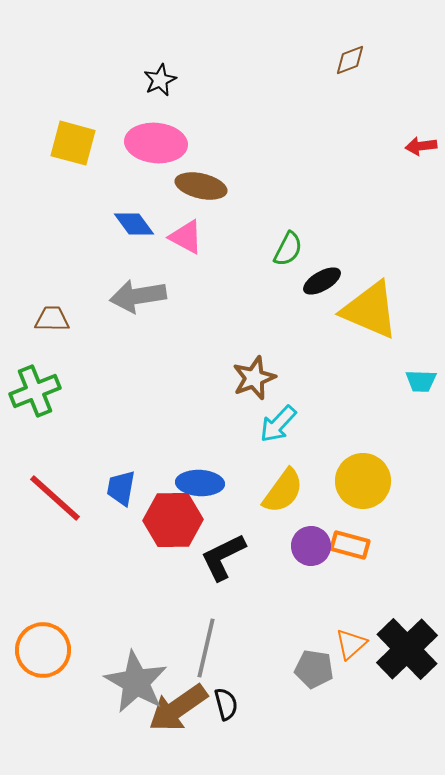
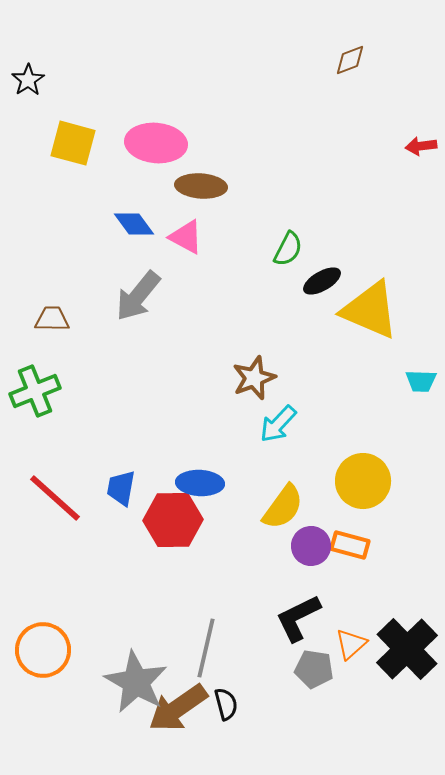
black star: moved 132 px left; rotated 8 degrees counterclockwise
brown ellipse: rotated 9 degrees counterclockwise
gray arrow: rotated 42 degrees counterclockwise
yellow semicircle: moved 16 px down
black L-shape: moved 75 px right, 61 px down
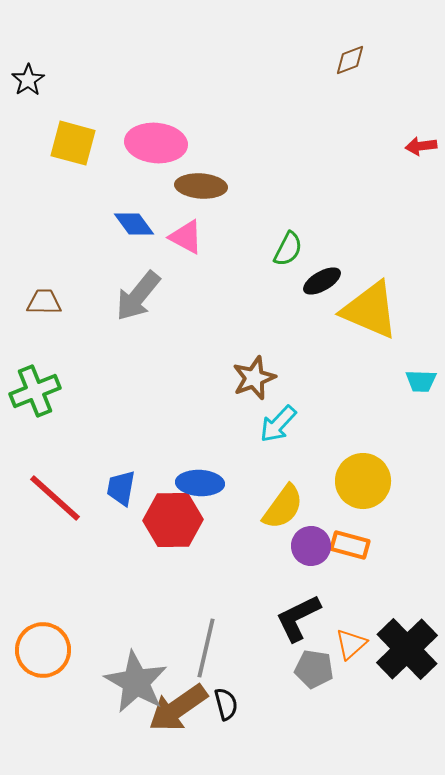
brown trapezoid: moved 8 px left, 17 px up
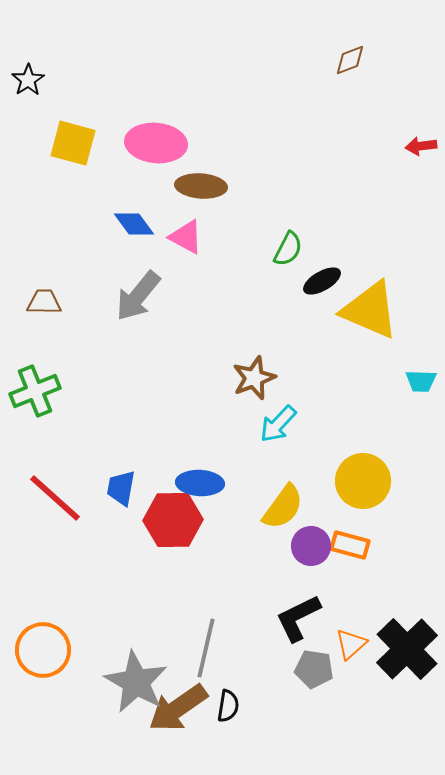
black semicircle: moved 2 px right, 2 px down; rotated 24 degrees clockwise
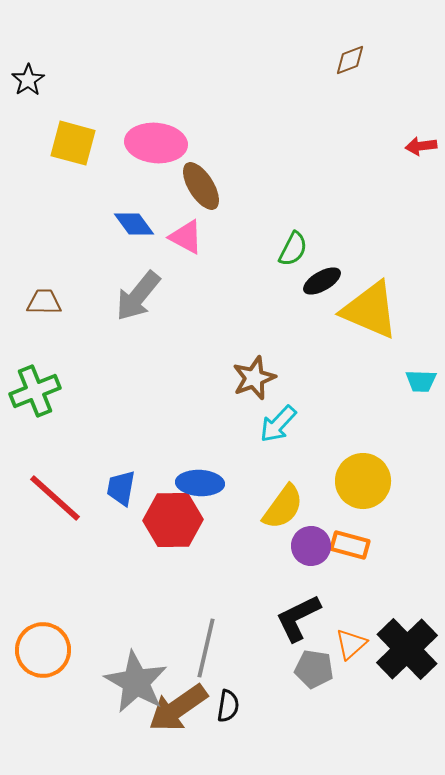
brown ellipse: rotated 54 degrees clockwise
green semicircle: moved 5 px right
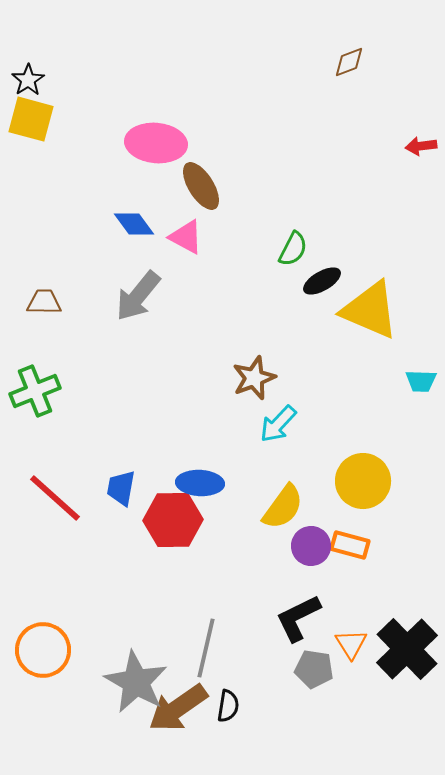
brown diamond: moved 1 px left, 2 px down
yellow square: moved 42 px left, 24 px up
orange triangle: rotated 20 degrees counterclockwise
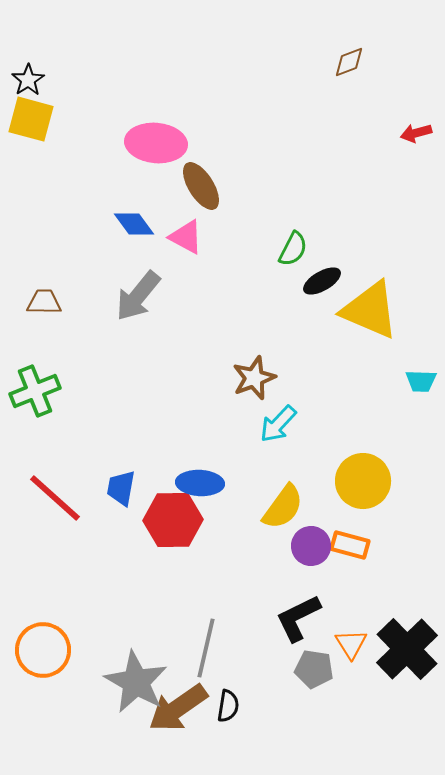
red arrow: moved 5 px left, 13 px up; rotated 8 degrees counterclockwise
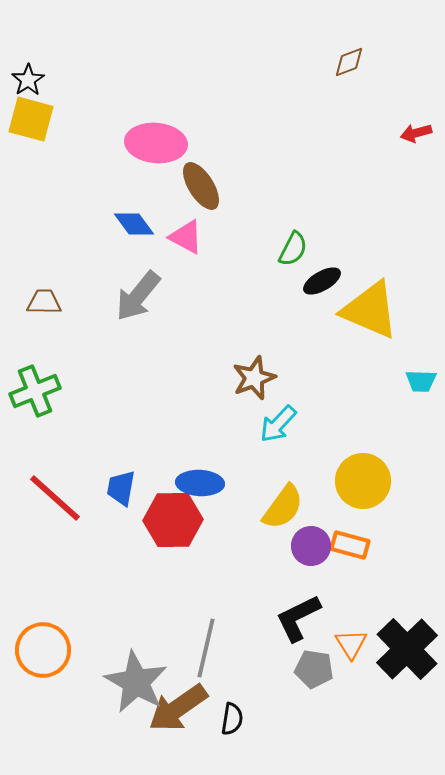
black semicircle: moved 4 px right, 13 px down
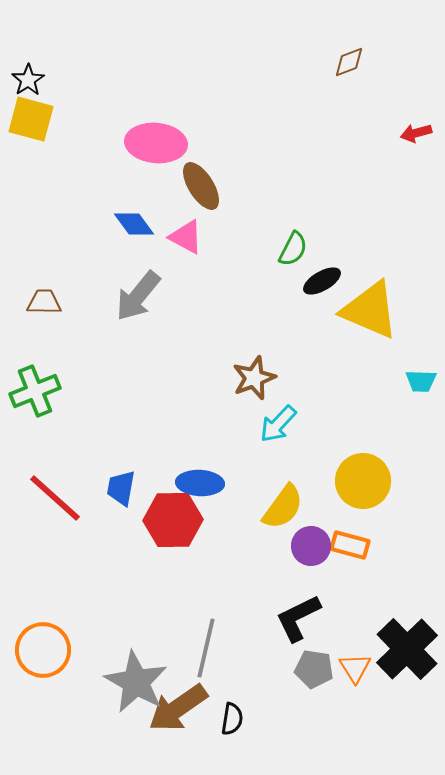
orange triangle: moved 4 px right, 24 px down
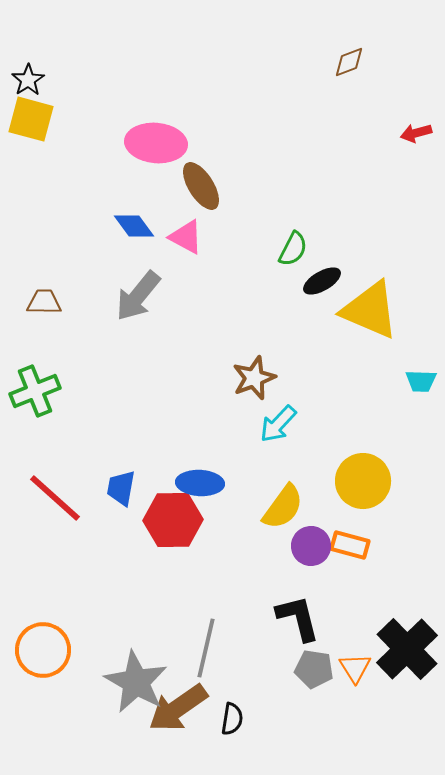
blue diamond: moved 2 px down
black L-shape: rotated 102 degrees clockwise
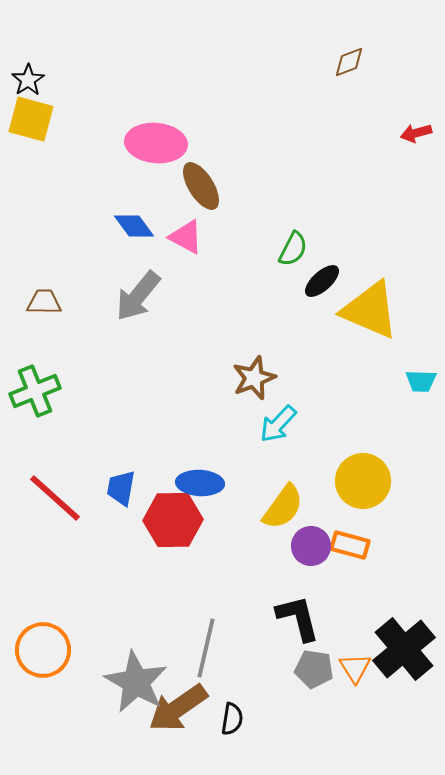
black ellipse: rotated 12 degrees counterclockwise
black cross: moved 3 px left; rotated 4 degrees clockwise
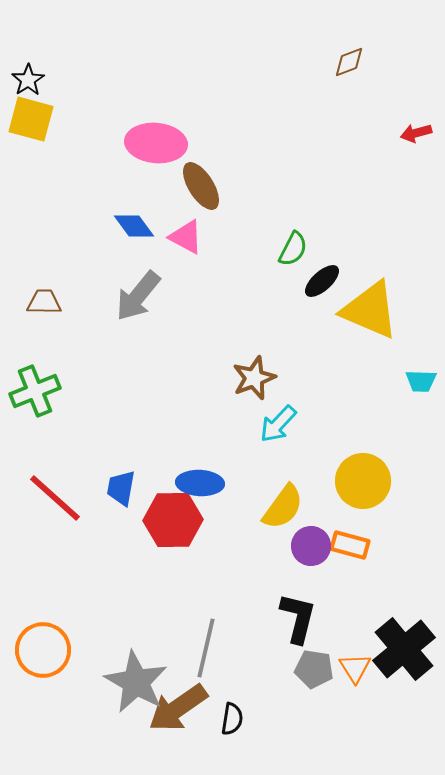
black L-shape: rotated 28 degrees clockwise
